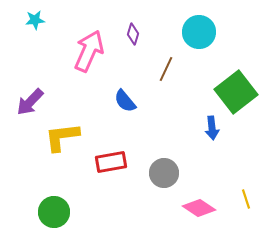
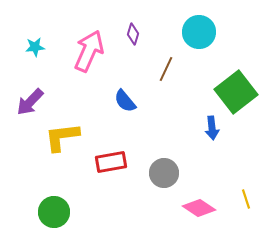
cyan star: moved 27 px down
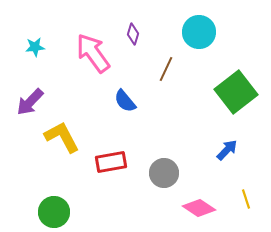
pink arrow: moved 4 px right, 2 px down; rotated 60 degrees counterclockwise
blue arrow: moved 15 px right, 22 px down; rotated 130 degrees counterclockwise
yellow L-shape: rotated 69 degrees clockwise
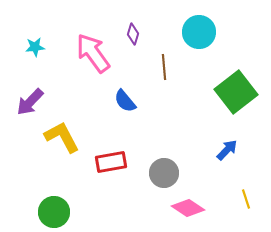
brown line: moved 2 px left, 2 px up; rotated 30 degrees counterclockwise
pink diamond: moved 11 px left
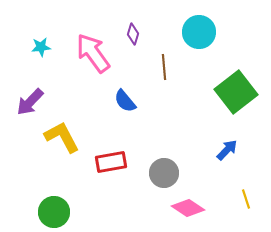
cyan star: moved 6 px right
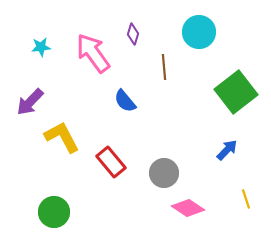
red rectangle: rotated 60 degrees clockwise
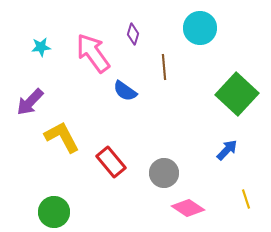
cyan circle: moved 1 px right, 4 px up
green square: moved 1 px right, 2 px down; rotated 9 degrees counterclockwise
blue semicircle: moved 10 px up; rotated 15 degrees counterclockwise
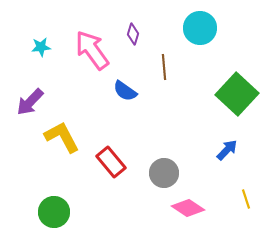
pink arrow: moved 1 px left, 3 px up
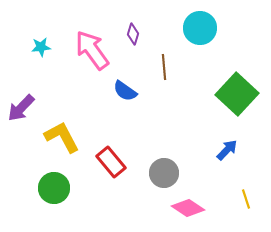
purple arrow: moved 9 px left, 6 px down
green circle: moved 24 px up
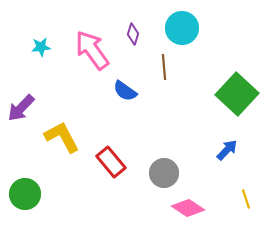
cyan circle: moved 18 px left
green circle: moved 29 px left, 6 px down
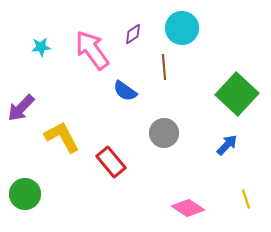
purple diamond: rotated 40 degrees clockwise
blue arrow: moved 5 px up
gray circle: moved 40 px up
